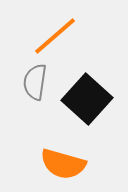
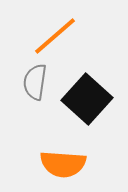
orange semicircle: rotated 12 degrees counterclockwise
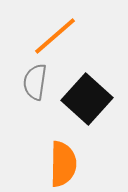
orange semicircle: rotated 93 degrees counterclockwise
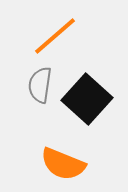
gray semicircle: moved 5 px right, 3 px down
orange semicircle: rotated 111 degrees clockwise
